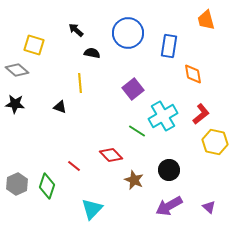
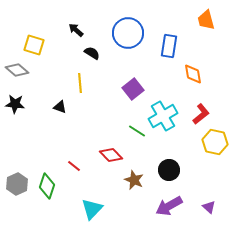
black semicircle: rotated 21 degrees clockwise
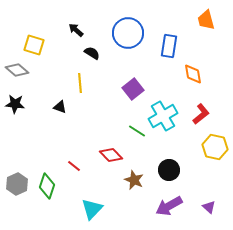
yellow hexagon: moved 5 px down
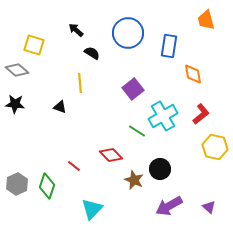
black circle: moved 9 px left, 1 px up
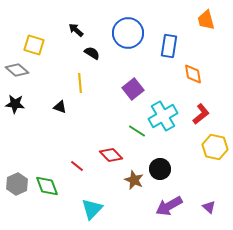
red line: moved 3 px right
green diamond: rotated 40 degrees counterclockwise
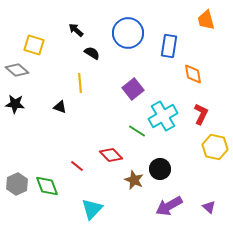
red L-shape: rotated 25 degrees counterclockwise
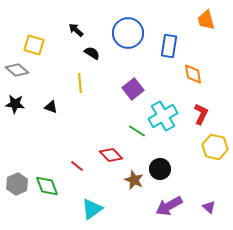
black triangle: moved 9 px left
cyan triangle: rotated 10 degrees clockwise
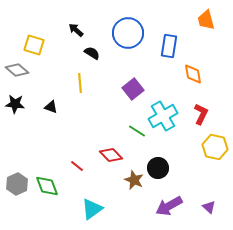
black circle: moved 2 px left, 1 px up
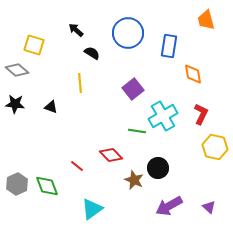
green line: rotated 24 degrees counterclockwise
